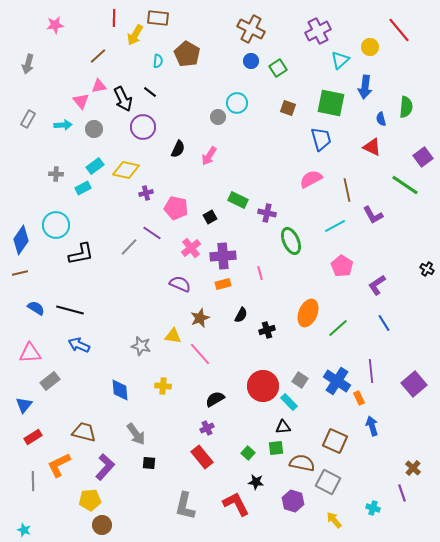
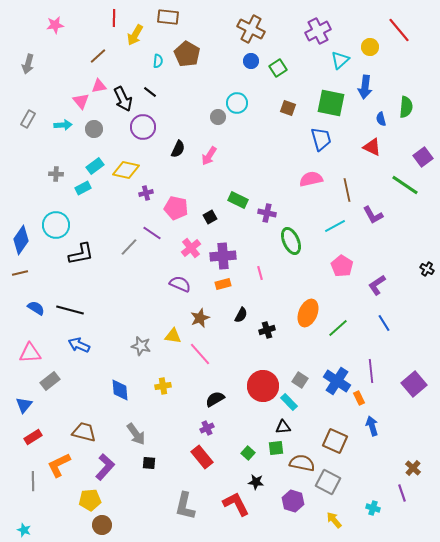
brown rectangle at (158, 18): moved 10 px right, 1 px up
pink semicircle at (311, 179): rotated 15 degrees clockwise
yellow cross at (163, 386): rotated 14 degrees counterclockwise
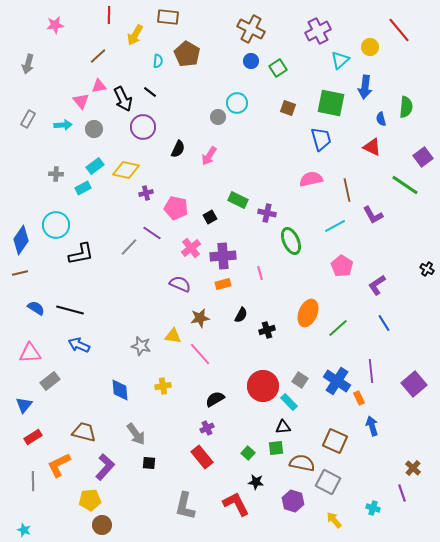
red line at (114, 18): moved 5 px left, 3 px up
brown star at (200, 318): rotated 12 degrees clockwise
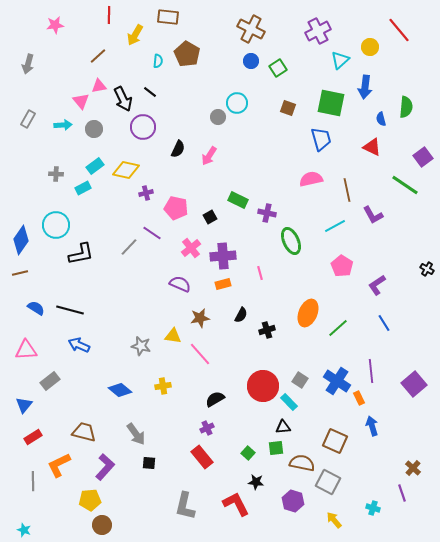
pink triangle at (30, 353): moved 4 px left, 3 px up
blue diamond at (120, 390): rotated 45 degrees counterclockwise
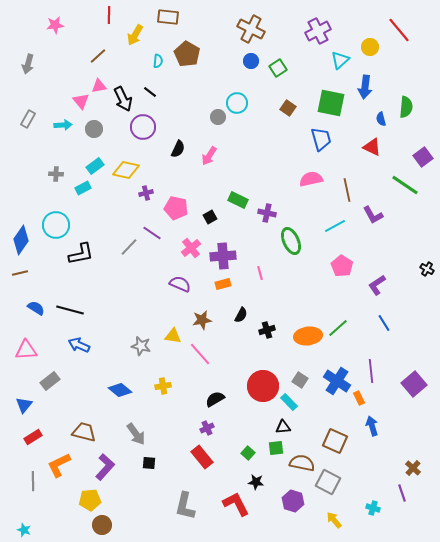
brown square at (288, 108): rotated 14 degrees clockwise
orange ellipse at (308, 313): moved 23 px down; rotated 60 degrees clockwise
brown star at (200, 318): moved 2 px right, 2 px down
